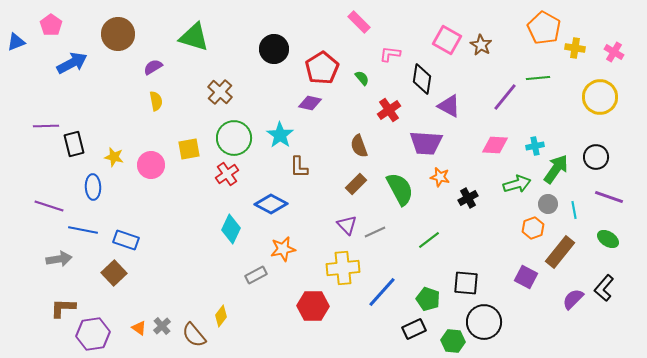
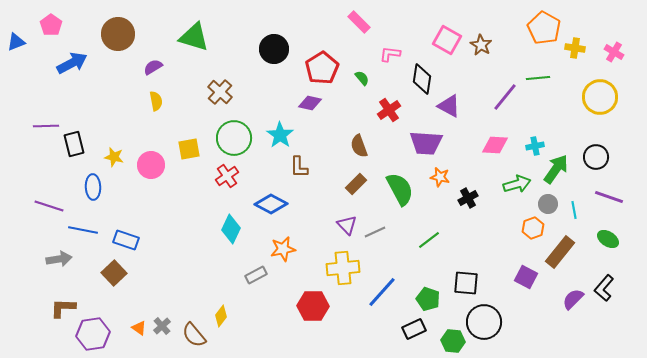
red cross at (227, 174): moved 2 px down
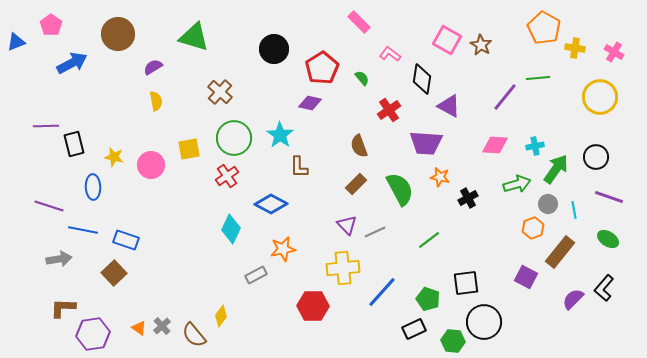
pink L-shape at (390, 54): rotated 30 degrees clockwise
black square at (466, 283): rotated 12 degrees counterclockwise
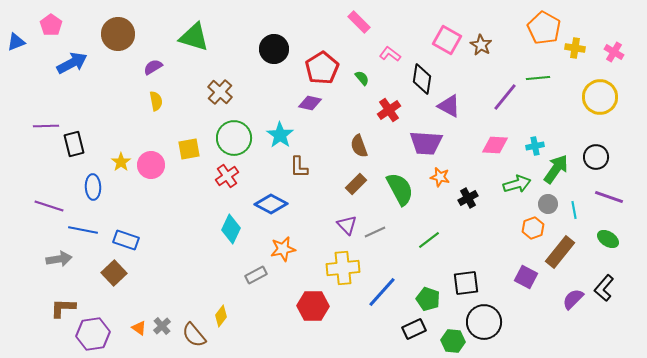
yellow star at (114, 157): moved 7 px right, 5 px down; rotated 24 degrees clockwise
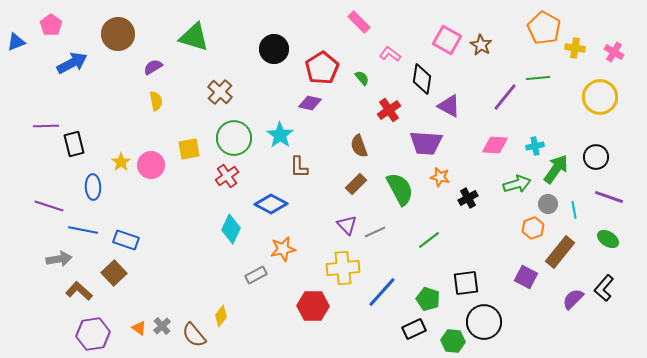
brown L-shape at (63, 308): moved 16 px right, 17 px up; rotated 40 degrees clockwise
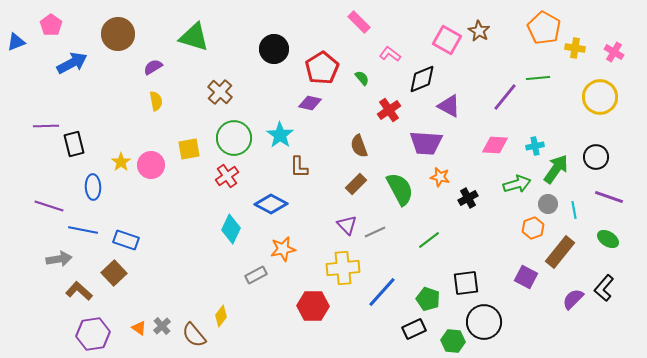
brown star at (481, 45): moved 2 px left, 14 px up
black diamond at (422, 79): rotated 60 degrees clockwise
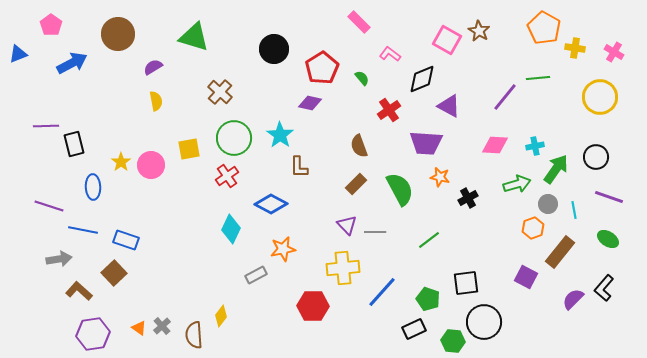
blue triangle at (16, 42): moved 2 px right, 12 px down
gray line at (375, 232): rotated 25 degrees clockwise
brown semicircle at (194, 335): rotated 36 degrees clockwise
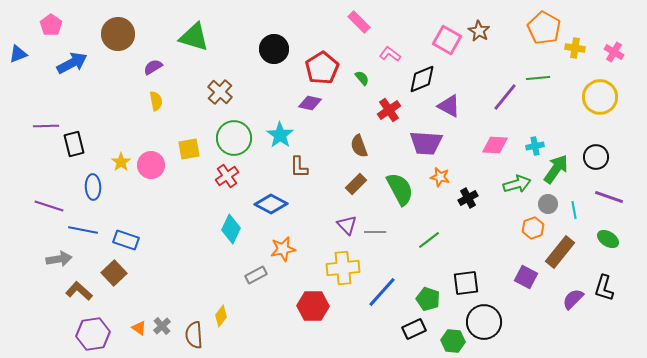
black L-shape at (604, 288): rotated 24 degrees counterclockwise
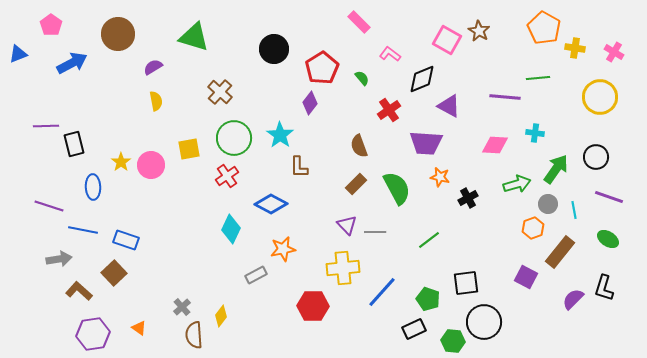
purple line at (505, 97): rotated 56 degrees clockwise
purple diamond at (310, 103): rotated 65 degrees counterclockwise
cyan cross at (535, 146): moved 13 px up; rotated 18 degrees clockwise
green semicircle at (400, 189): moved 3 px left, 1 px up
gray cross at (162, 326): moved 20 px right, 19 px up
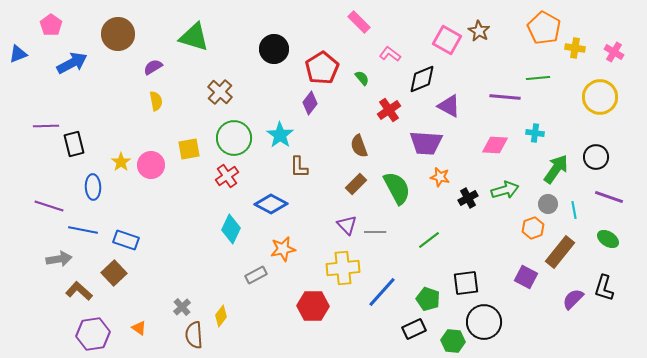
green arrow at (517, 184): moved 12 px left, 6 px down
